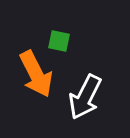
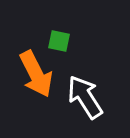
white arrow: rotated 120 degrees clockwise
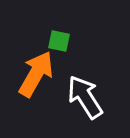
orange arrow: rotated 123 degrees counterclockwise
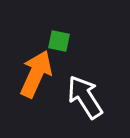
orange arrow: rotated 6 degrees counterclockwise
